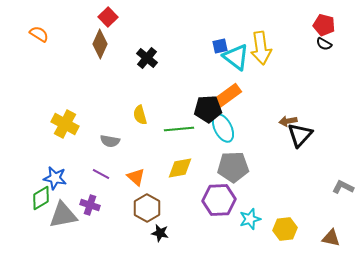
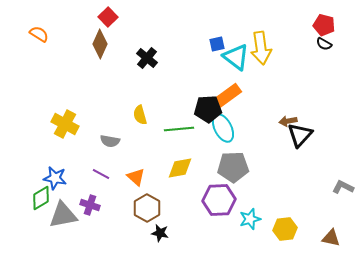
blue square: moved 3 px left, 2 px up
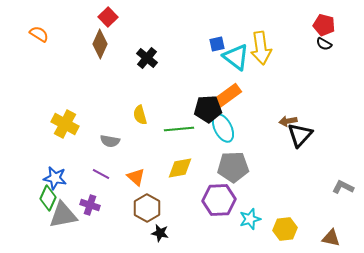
green diamond: moved 7 px right; rotated 35 degrees counterclockwise
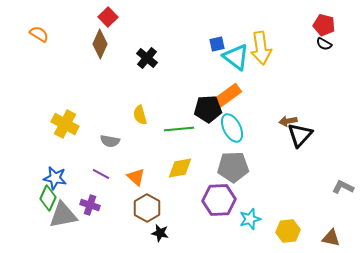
cyan ellipse: moved 9 px right
yellow hexagon: moved 3 px right, 2 px down
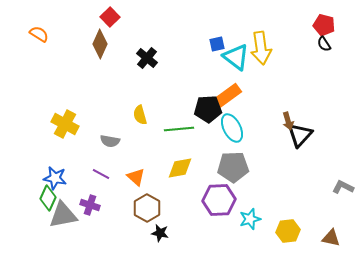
red square: moved 2 px right
black semicircle: rotated 28 degrees clockwise
brown arrow: rotated 96 degrees counterclockwise
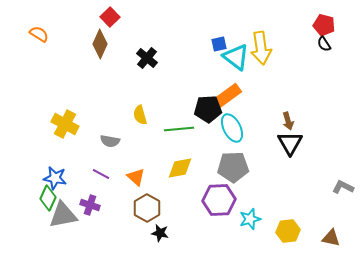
blue square: moved 2 px right
black triangle: moved 10 px left, 8 px down; rotated 12 degrees counterclockwise
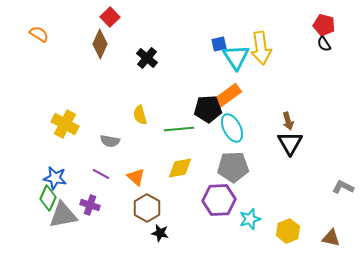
cyan triangle: rotated 20 degrees clockwise
yellow hexagon: rotated 15 degrees counterclockwise
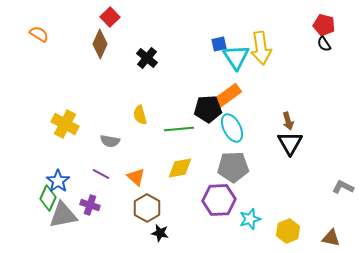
blue star: moved 3 px right, 3 px down; rotated 25 degrees clockwise
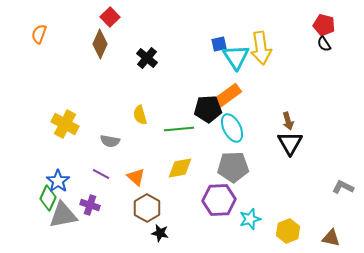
orange semicircle: rotated 102 degrees counterclockwise
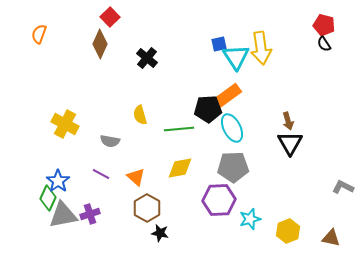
purple cross: moved 9 px down; rotated 36 degrees counterclockwise
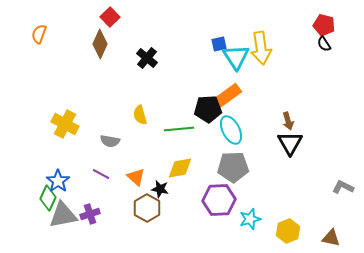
cyan ellipse: moved 1 px left, 2 px down
black star: moved 44 px up
